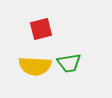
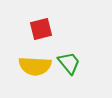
green trapezoid: rotated 120 degrees counterclockwise
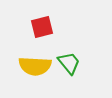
red square: moved 1 px right, 2 px up
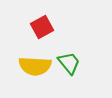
red square: rotated 15 degrees counterclockwise
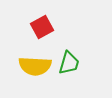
green trapezoid: rotated 55 degrees clockwise
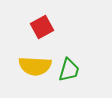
green trapezoid: moved 7 px down
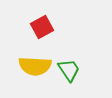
green trapezoid: rotated 50 degrees counterclockwise
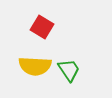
red square: rotated 30 degrees counterclockwise
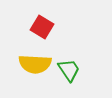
yellow semicircle: moved 2 px up
